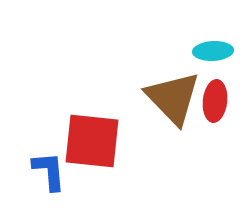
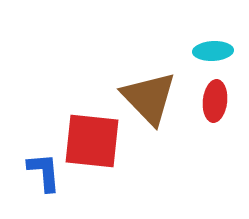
brown triangle: moved 24 px left
blue L-shape: moved 5 px left, 1 px down
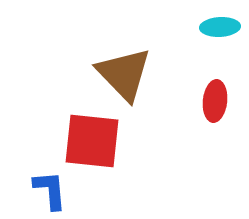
cyan ellipse: moved 7 px right, 24 px up
brown triangle: moved 25 px left, 24 px up
blue L-shape: moved 6 px right, 18 px down
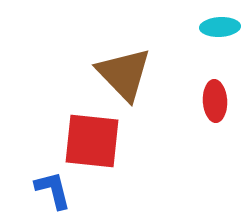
red ellipse: rotated 9 degrees counterclockwise
blue L-shape: moved 3 px right; rotated 9 degrees counterclockwise
